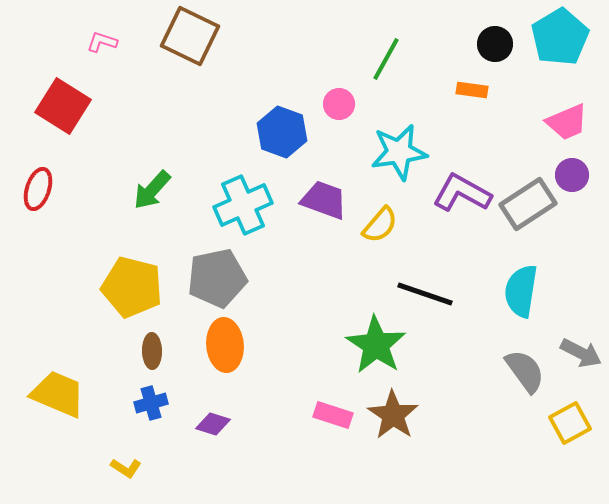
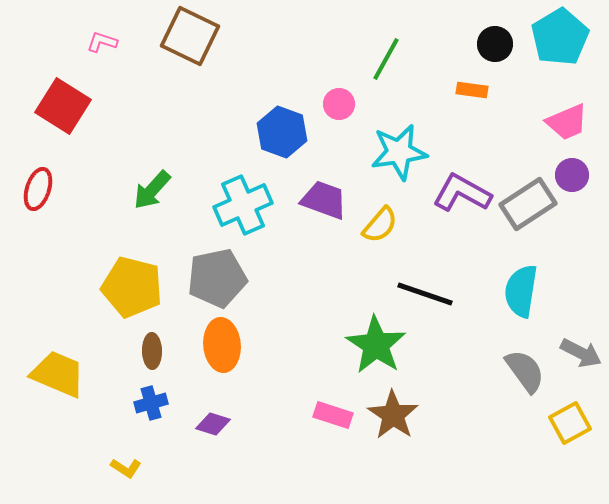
orange ellipse: moved 3 px left
yellow trapezoid: moved 20 px up
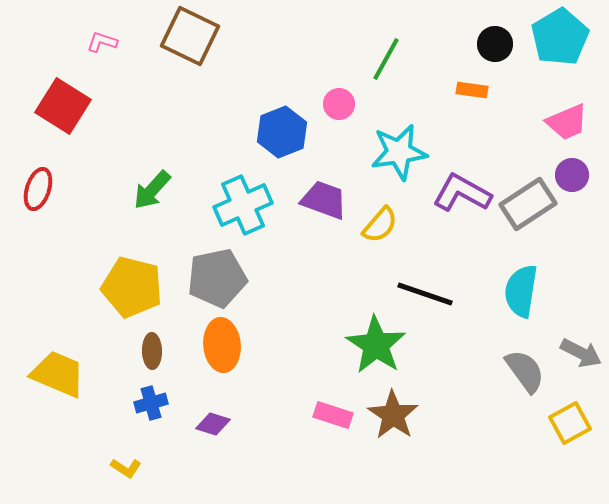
blue hexagon: rotated 18 degrees clockwise
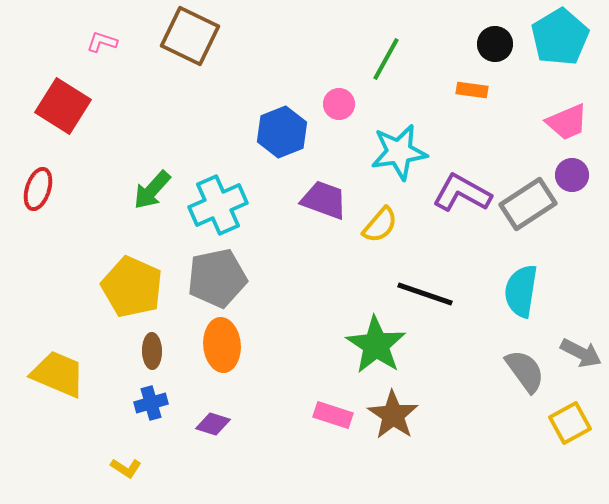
cyan cross: moved 25 px left
yellow pentagon: rotated 10 degrees clockwise
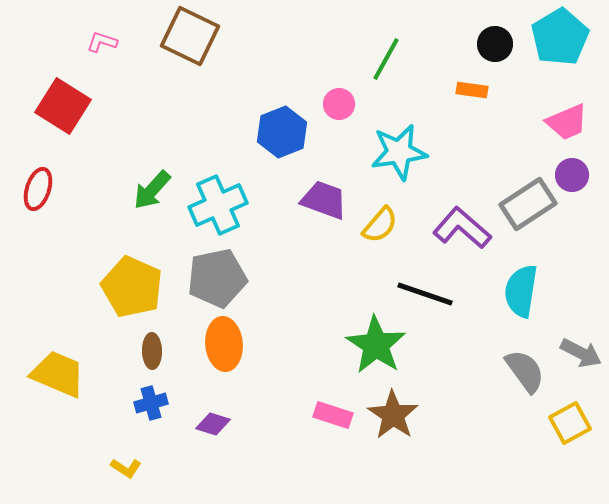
purple L-shape: moved 35 px down; rotated 12 degrees clockwise
orange ellipse: moved 2 px right, 1 px up
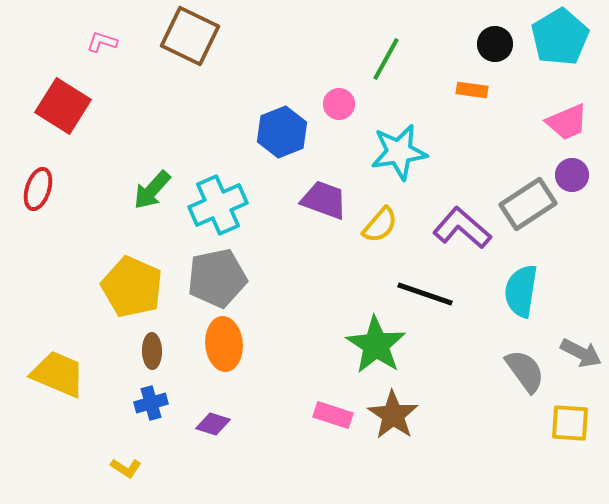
yellow square: rotated 33 degrees clockwise
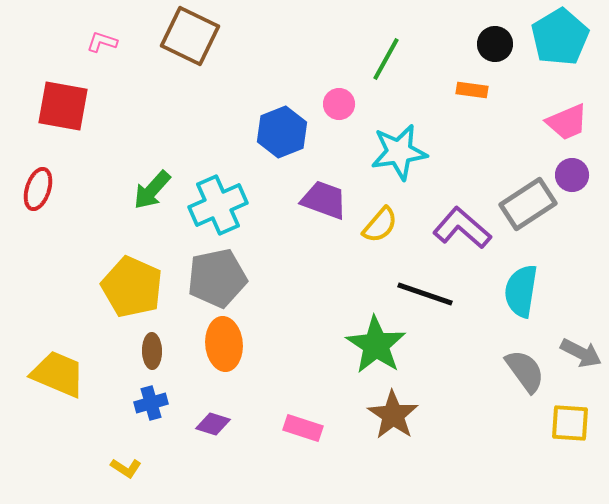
red square: rotated 22 degrees counterclockwise
pink rectangle: moved 30 px left, 13 px down
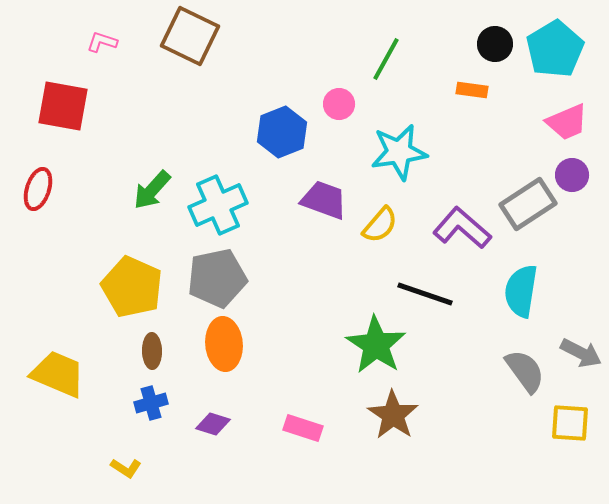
cyan pentagon: moved 5 px left, 12 px down
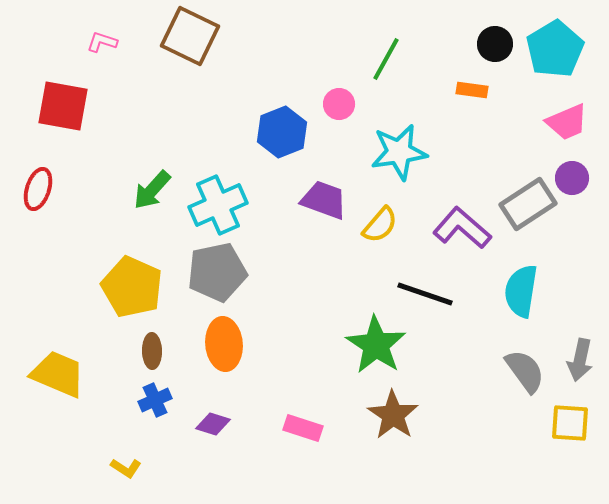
purple circle: moved 3 px down
gray pentagon: moved 6 px up
gray arrow: moved 1 px left, 7 px down; rotated 75 degrees clockwise
blue cross: moved 4 px right, 3 px up; rotated 8 degrees counterclockwise
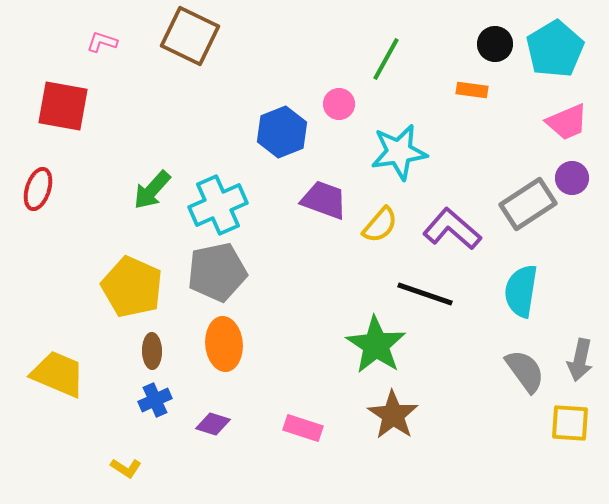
purple L-shape: moved 10 px left, 1 px down
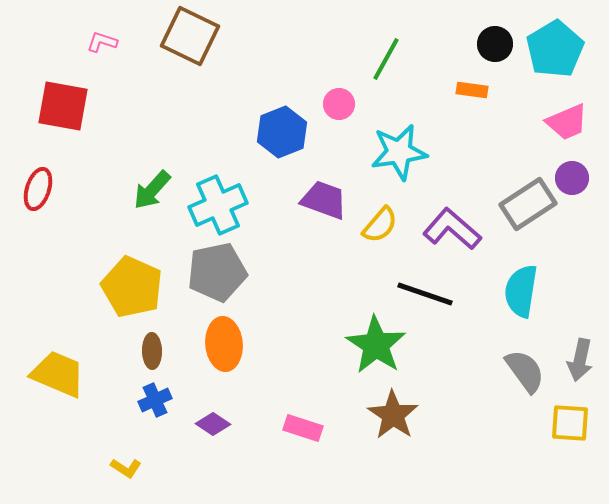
purple diamond: rotated 16 degrees clockwise
